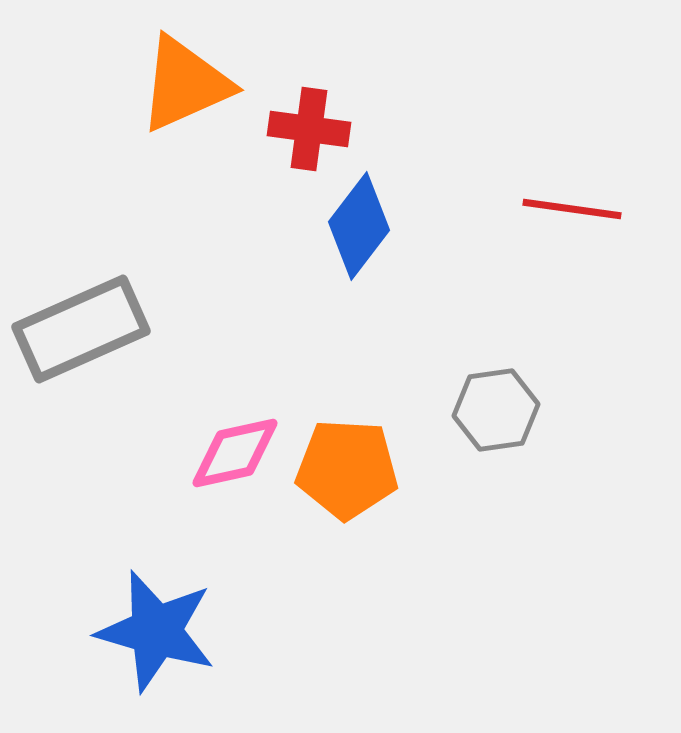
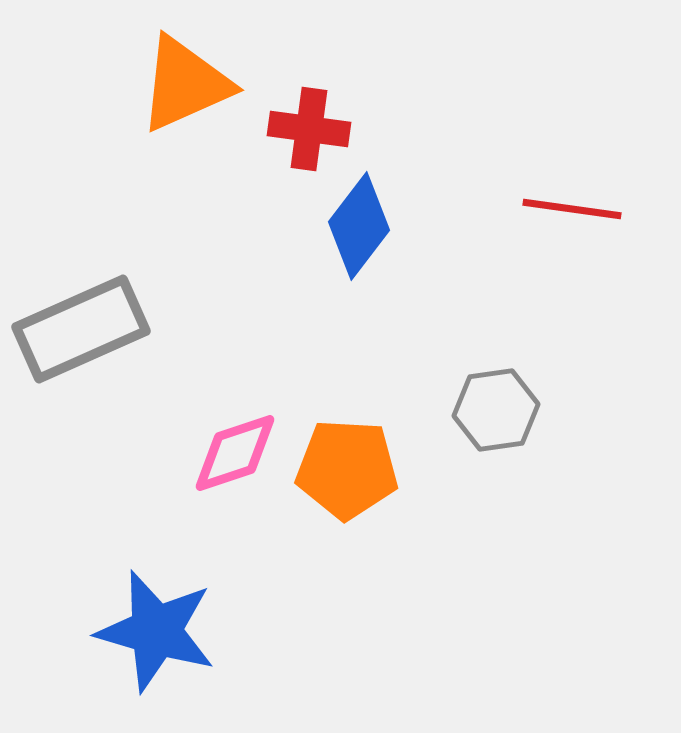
pink diamond: rotated 6 degrees counterclockwise
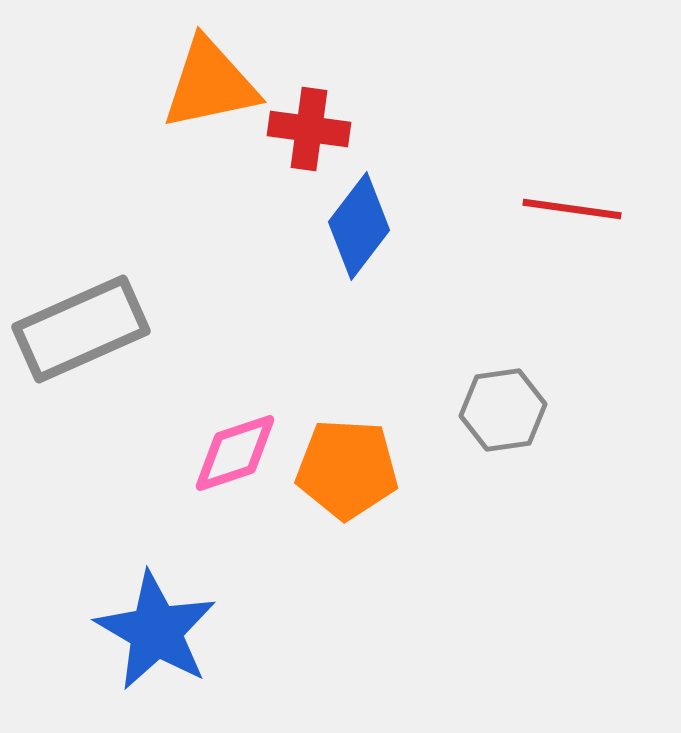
orange triangle: moved 25 px right; rotated 12 degrees clockwise
gray hexagon: moved 7 px right
blue star: rotated 14 degrees clockwise
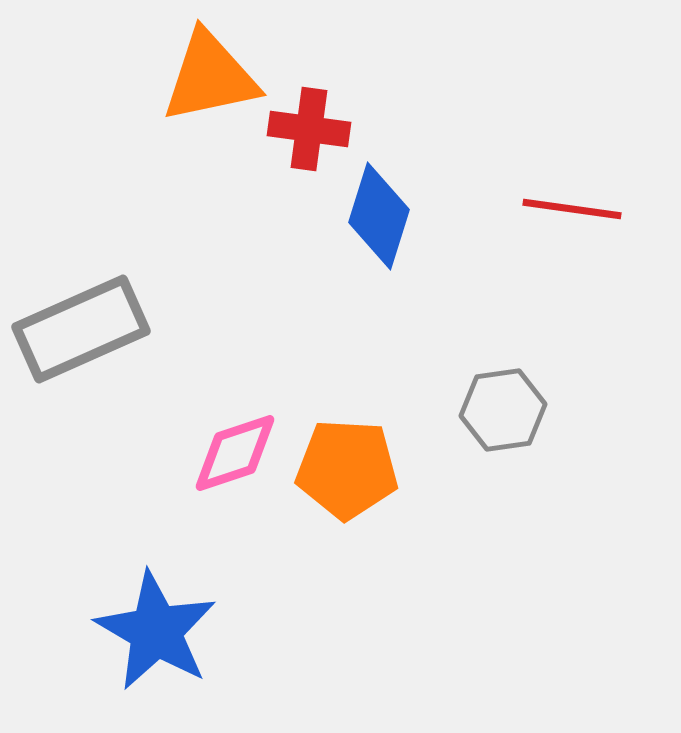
orange triangle: moved 7 px up
blue diamond: moved 20 px right, 10 px up; rotated 20 degrees counterclockwise
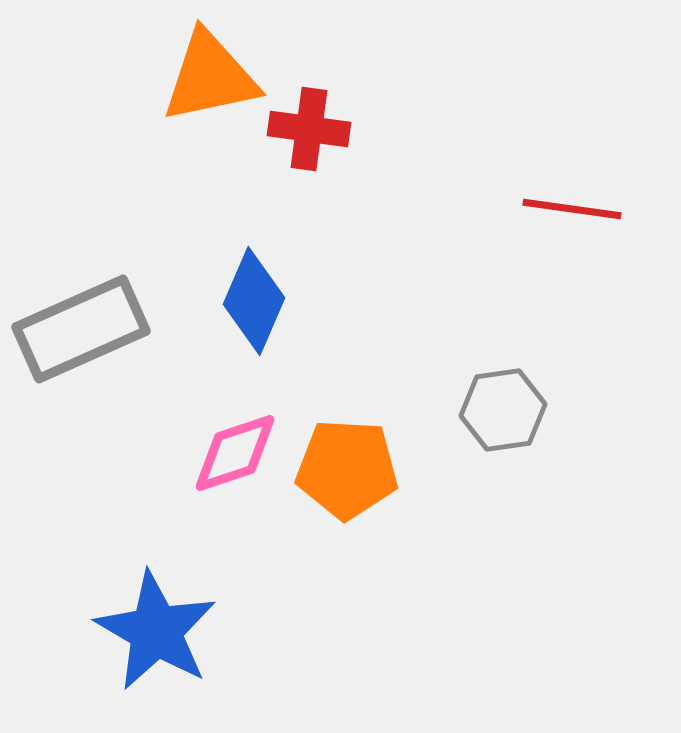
blue diamond: moved 125 px left, 85 px down; rotated 6 degrees clockwise
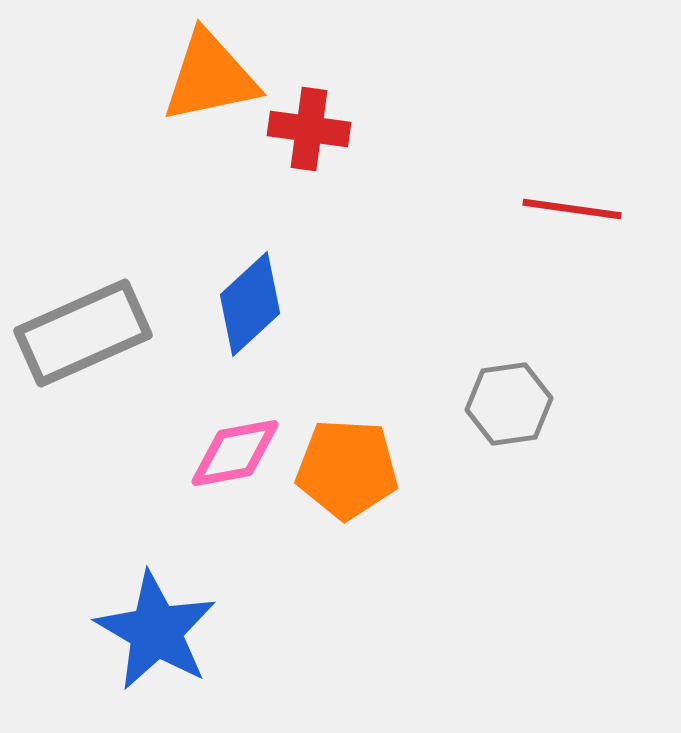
blue diamond: moved 4 px left, 3 px down; rotated 24 degrees clockwise
gray rectangle: moved 2 px right, 4 px down
gray hexagon: moved 6 px right, 6 px up
pink diamond: rotated 8 degrees clockwise
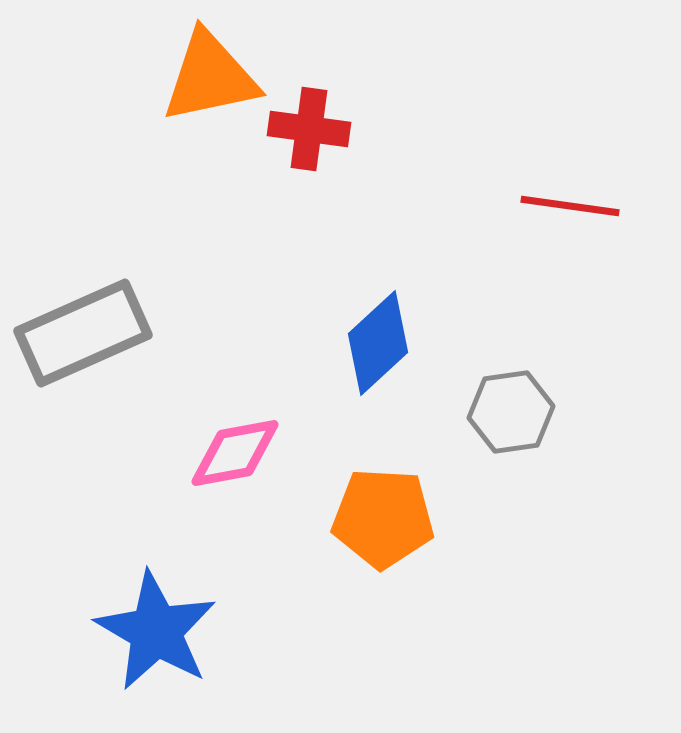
red line: moved 2 px left, 3 px up
blue diamond: moved 128 px right, 39 px down
gray hexagon: moved 2 px right, 8 px down
orange pentagon: moved 36 px right, 49 px down
